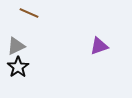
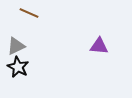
purple triangle: rotated 24 degrees clockwise
black star: rotated 10 degrees counterclockwise
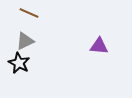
gray triangle: moved 9 px right, 5 px up
black star: moved 1 px right, 4 px up
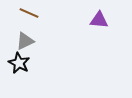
purple triangle: moved 26 px up
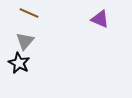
purple triangle: moved 1 px right, 1 px up; rotated 18 degrees clockwise
gray triangle: rotated 24 degrees counterclockwise
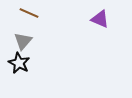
gray triangle: moved 2 px left
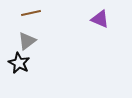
brown line: moved 2 px right; rotated 36 degrees counterclockwise
gray triangle: moved 4 px right; rotated 12 degrees clockwise
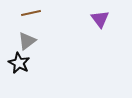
purple triangle: rotated 30 degrees clockwise
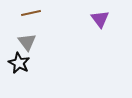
gray triangle: moved 1 px down; rotated 30 degrees counterclockwise
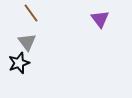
brown line: rotated 66 degrees clockwise
black star: rotated 25 degrees clockwise
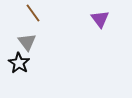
brown line: moved 2 px right
black star: rotated 20 degrees counterclockwise
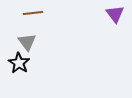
brown line: rotated 60 degrees counterclockwise
purple triangle: moved 15 px right, 5 px up
